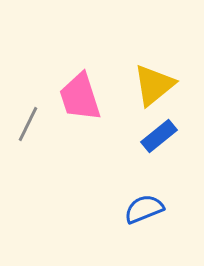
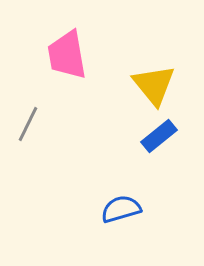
yellow triangle: rotated 30 degrees counterclockwise
pink trapezoid: moved 13 px left, 42 px up; rotated 8 degrees clockwise
blue semicircle: moved 23 px left; rotated 6 degrees clockwise
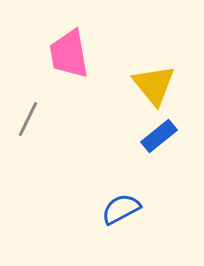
pink trapezoid: moved 2 px right, 1 px up
gray line: moved 5 px up
blue semicircle: rotated 12 degrees counterclockwise
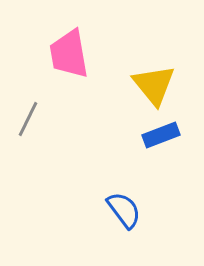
blue rectangle: moved 2 px right, 1 px up; rotated 18 degrees clockwise
blue semicircle: moved 3 px right, 1 px down; rotated 81 degrees clockwise
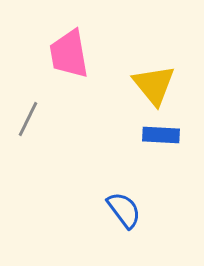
blue rectangle: rotated 24 degrees clockwise
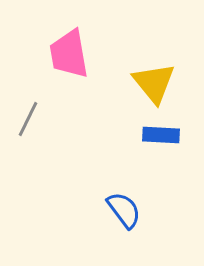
yellow triangle: moved 2 px up
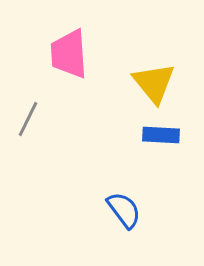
pink trapezoid: rotated 6 degrees clockwise
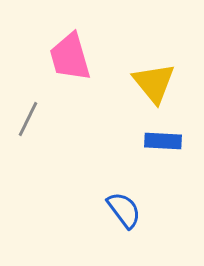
pink trapezoid: moved 1 px right, 3 px down; rotated 12 degrees counterclockwise
blue rectangle: moved 2 px right, 6 px down
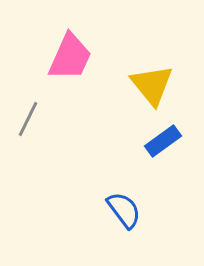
pink trapezoid: rotated 140 degrees counterclockwise
yellow triangle: moved 2 px left, 2 px down
blue rectangle: rotated 39 degrees counterclockwise
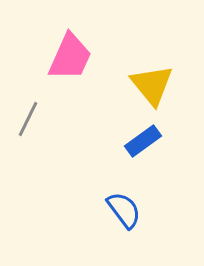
blue rectangle: moved 20 px left
